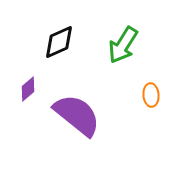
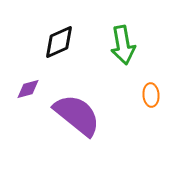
green arrow: rotated 42 degrees counterclockwise
purple diamond: rotated 25 degrees clockwise
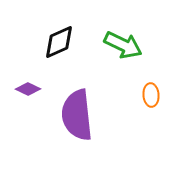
green arrow: rotated 54 degrees counterclockwise
purple diamond: rotated 40 degrees clockwise
purple semicircle: rotated 135 degrees counterclockwise
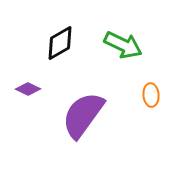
black diamond: moved 1 px right, 1 px down; rotated 6 degrees counterclockwise
purple semicircle: moved 6 px right; rotated 42 degrees clockwise
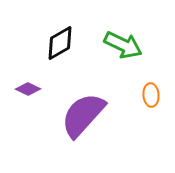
purple semicircle: rotated 6 degrees clockwise
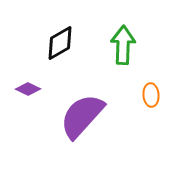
green arrow: rotated 114 degrees counterclockwise
purple semicircle: moved 1 px left, 1 px down
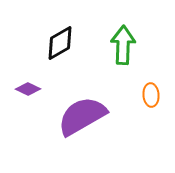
purple semicircle: rotated 18 degrees clockwise
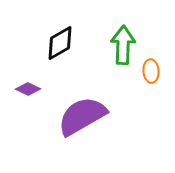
orange ellipse: moved 24 px up
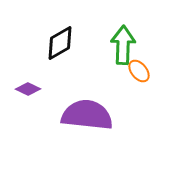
orange ellipse: moved 12 px left; rotated 35 degrees counterclockwise
purple semicircle: moved 5 px right, 1 px up; rotated 36 degrees clockwise
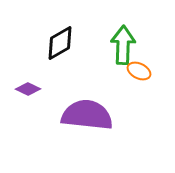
orange ellipse: rotated 25 degrees counterclockwise
